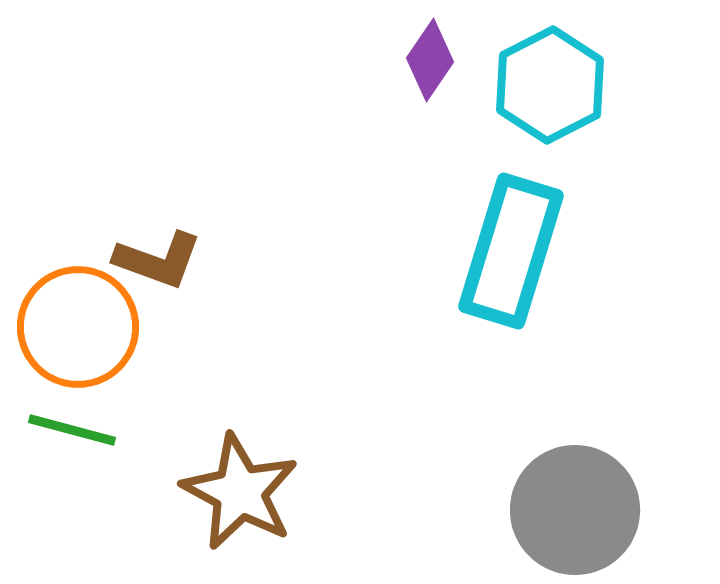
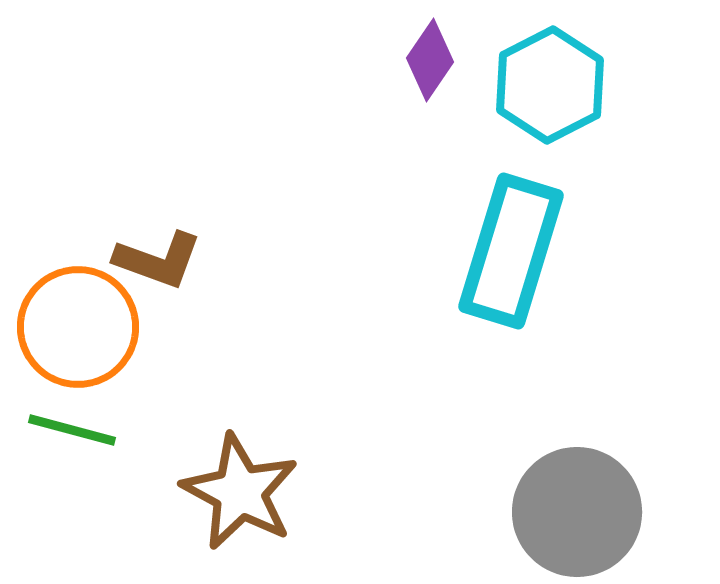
gray circle: moved 2 px right, 2 px down
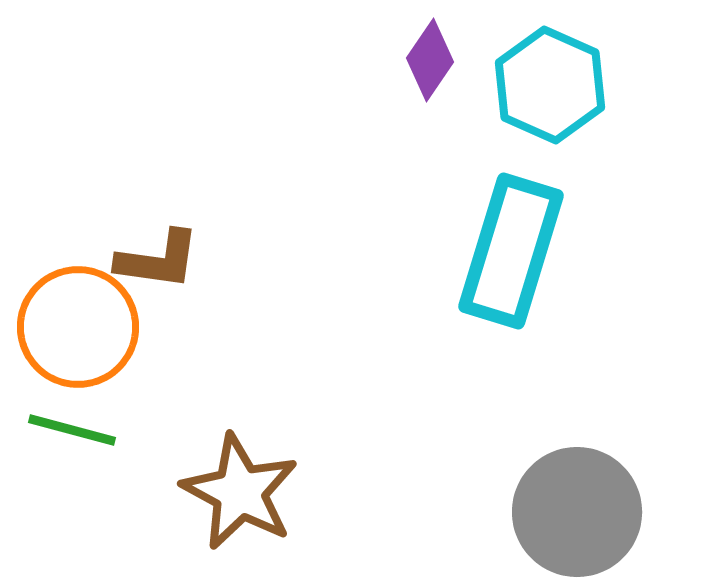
cyan hexagon: rotated 9 degrees counterclockwise
brown L-shape: rotated 12 degrees counterclockwise
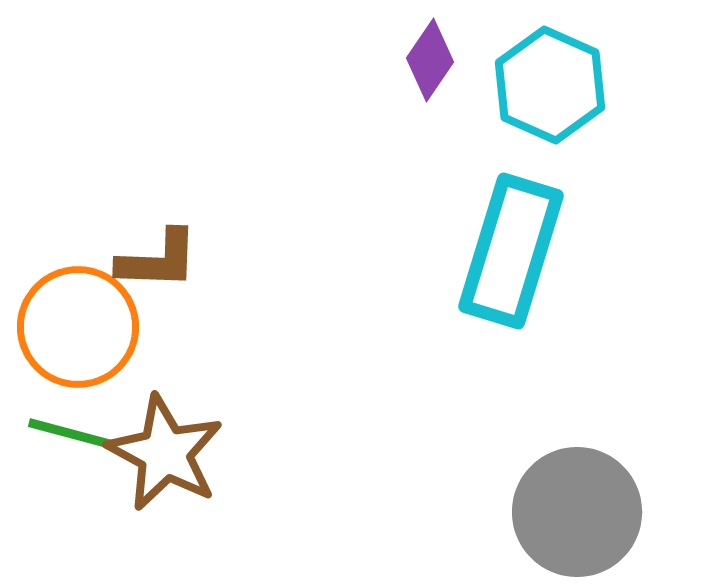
brown L-shape: rotated 6 degrees counterclockwise
green line: moved 4 px down
brown star: moved 75 px left, 39 px up
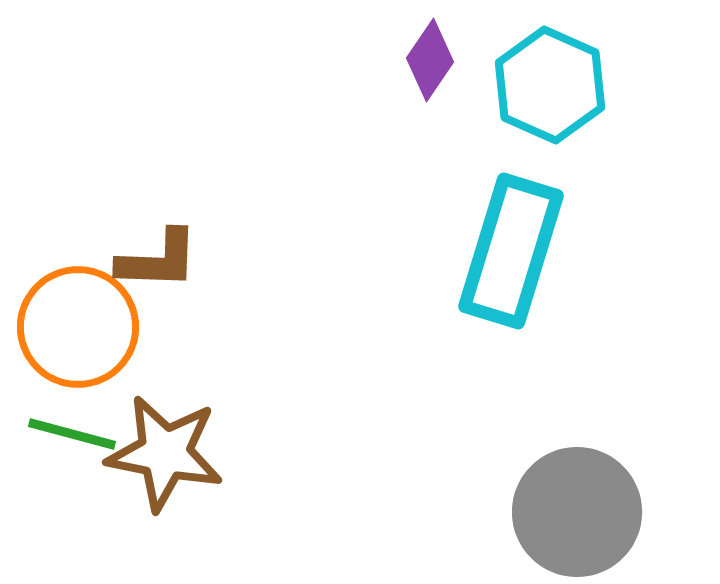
brown star: rotated 17 degrees counterclockwise
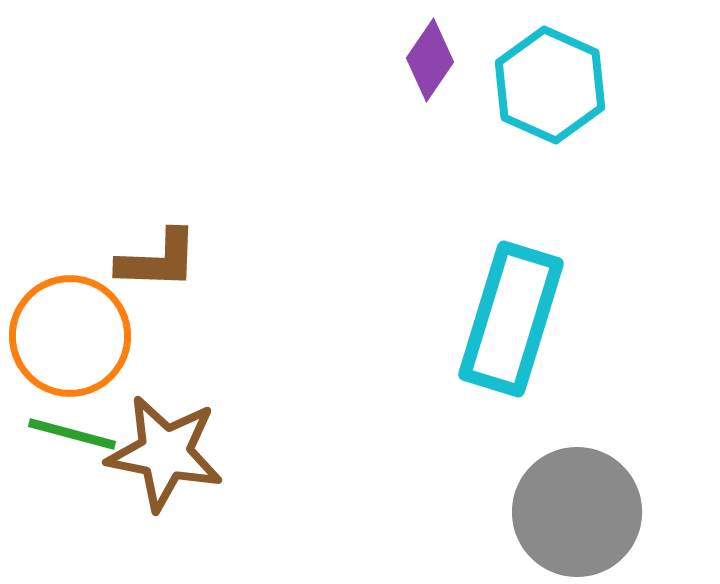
cyan rectangle: moved 68 px down
orange circle: moved 8 px left, 9 px down
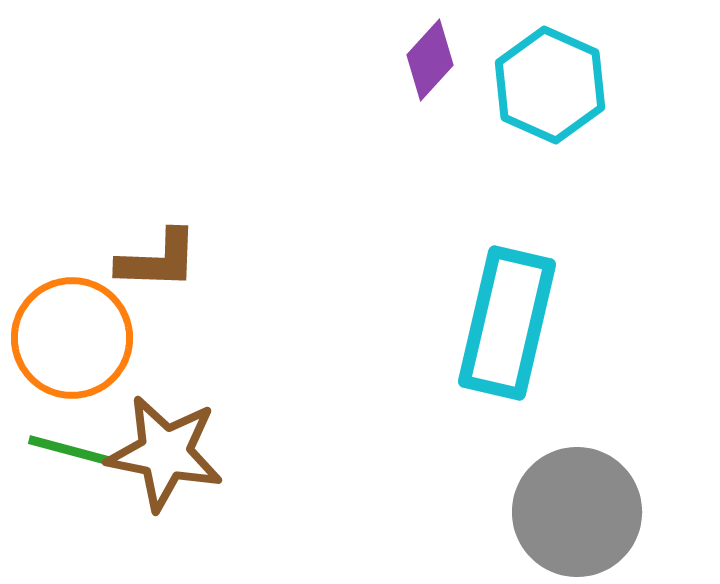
purple diamond: rotated 8 degrees clockwise
cyan rectangle: moved 4 px left, 4 px down; rotated 4 degrees counterclockwise
orange circle: moved 2 px right, 2 px down
green line: moved 17 px down
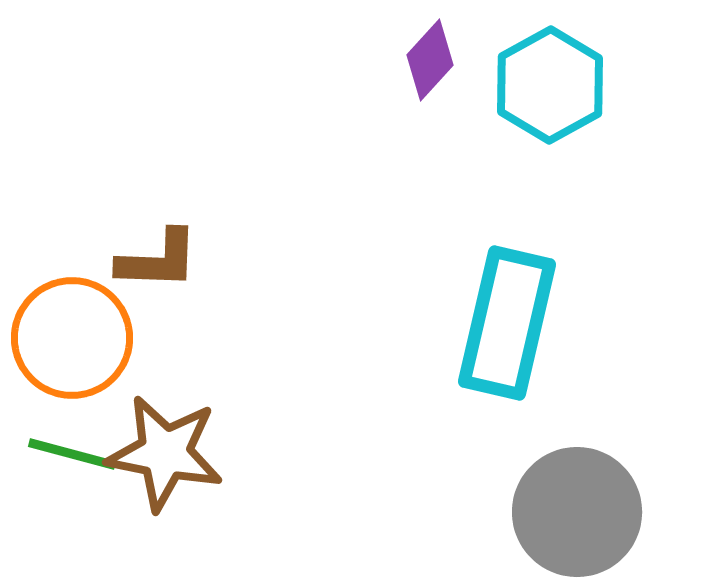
cyan hexagon: rotated 7 degrees clockwise
green line: moved 3 px down
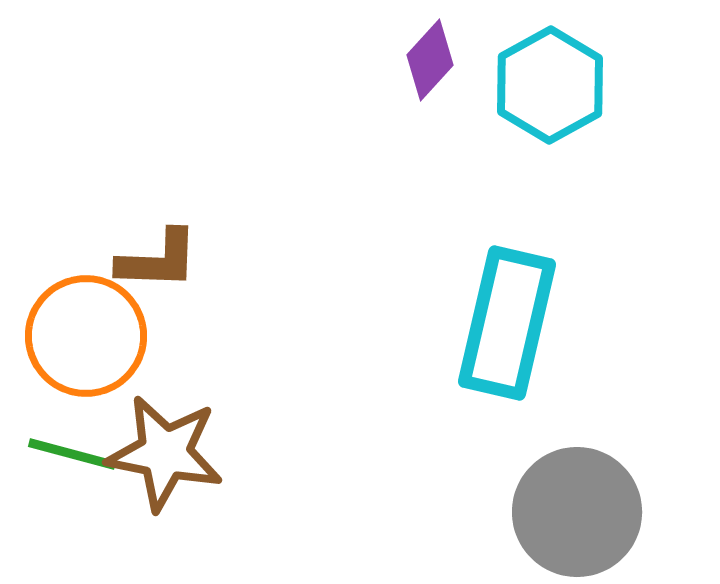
orange circle: moved 14 px right, 2 px up
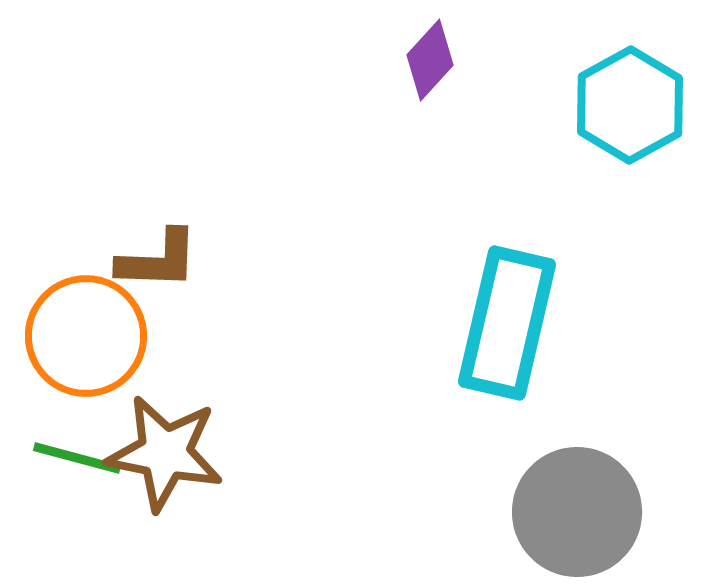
cyan hexagon: moved 80 px right, 20 px down
green line: moved 5 px right, 4 px down
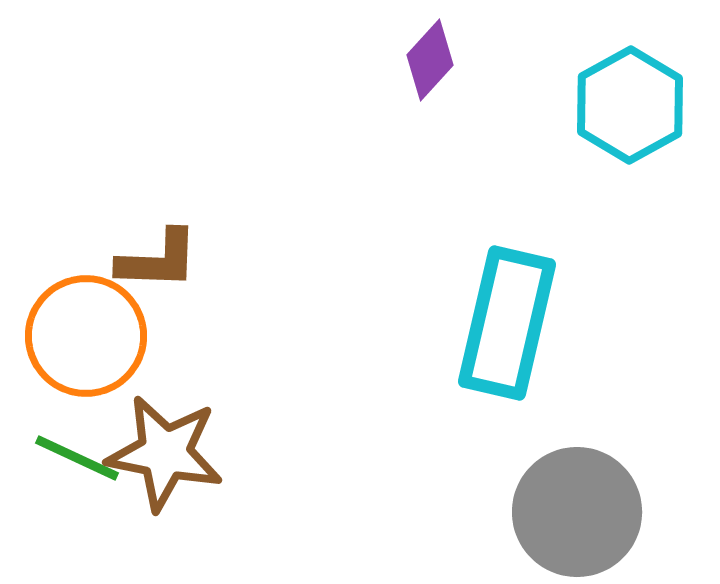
green line: rotated 10 degrees clockwise
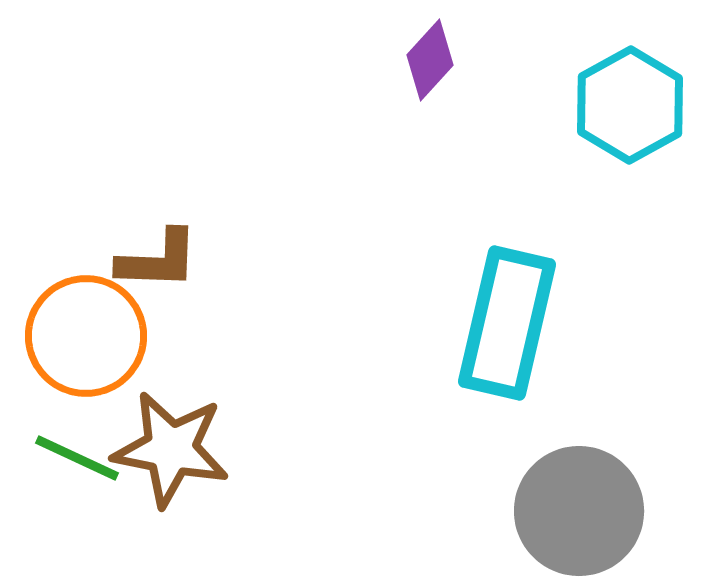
brown star: moved 6 px right, 4 px up
gray circle: moved 2 px right, 1 px up
